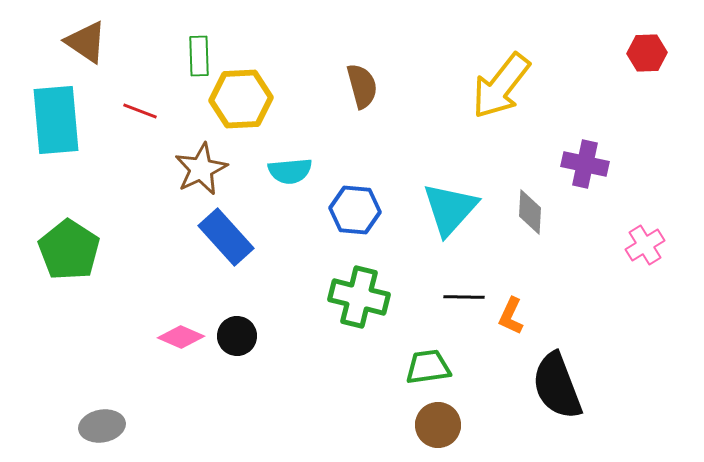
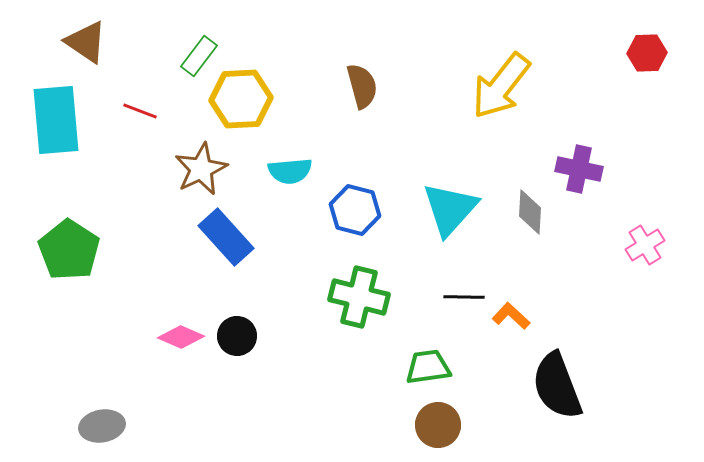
green rectangle: rotated 39 degrees clockwise
purple cross: moved 6 px left, 5 px down
blue hexagon: rotated 9 degrees clockwise
orange L-shape: rotated 108 degrees clockwise
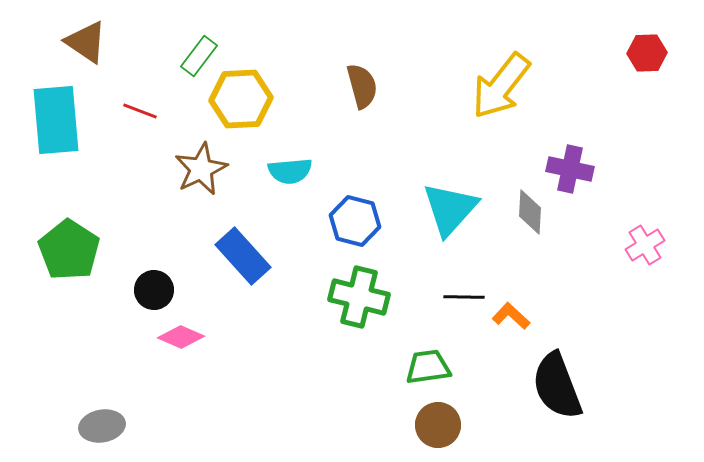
purple cross: moved 9 px left
blue hexagon: moved 11 px down
blue rectangle: moved 17 px right, 19 px down
black circle: moved 83 px left, 46 px up
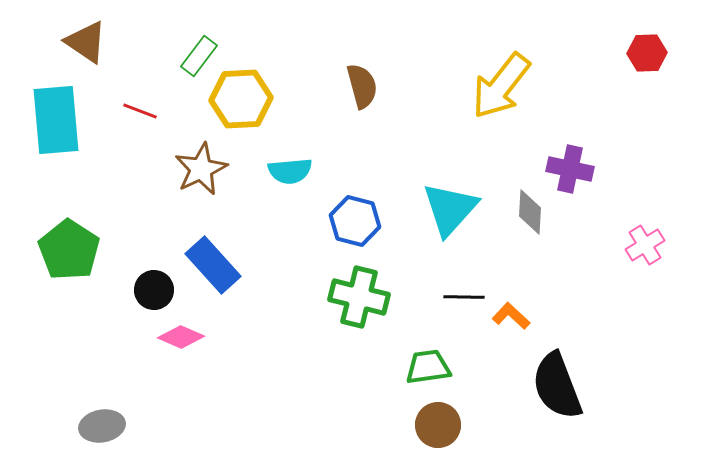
blue rectangle: moved 30 px left, 9 px down
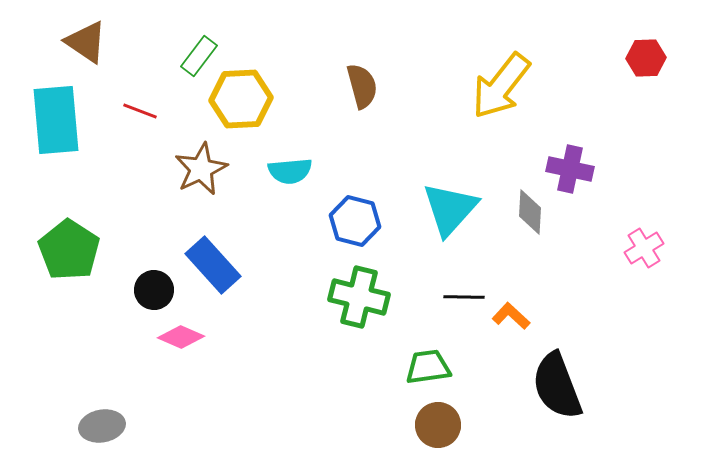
red hexagon: moved 1 px left, 5 px down
pink cross: moved 1 px left, 3 px down
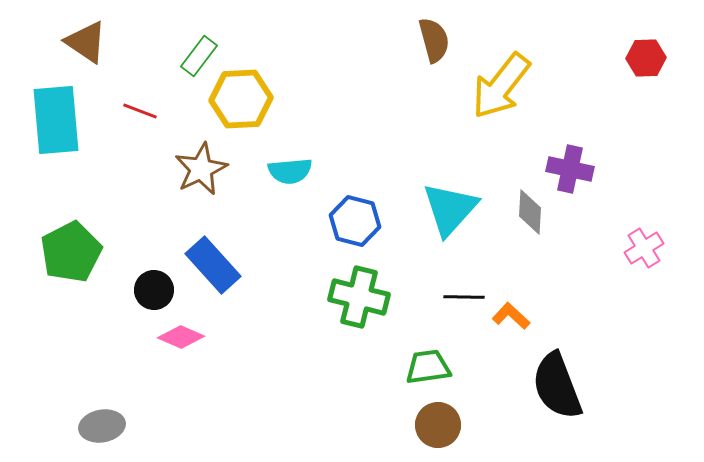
brown semicircle: moved 72 px right, 46 px up
green pentagon: moved 2 px right, 2 px down; rotated 12 degrees clockwise
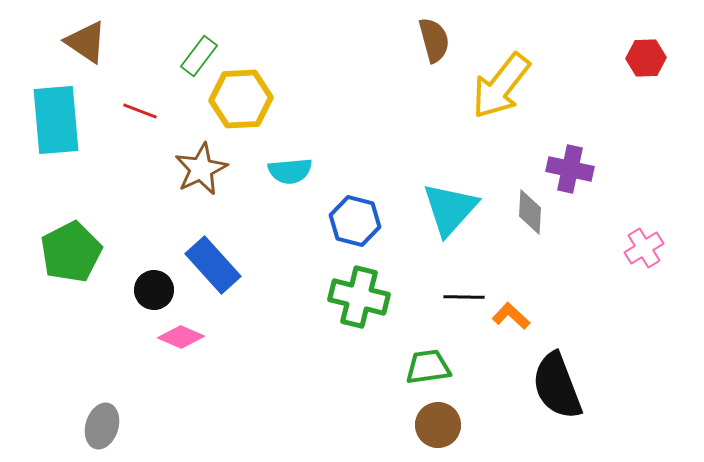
gray ellipse: rotated 63 degrees counterclockwise
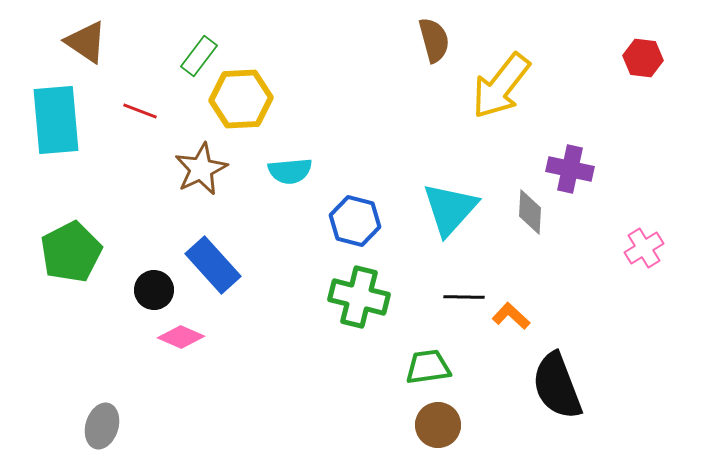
red hexagon: moved 3 px left; rotated 9 degrees clockwise
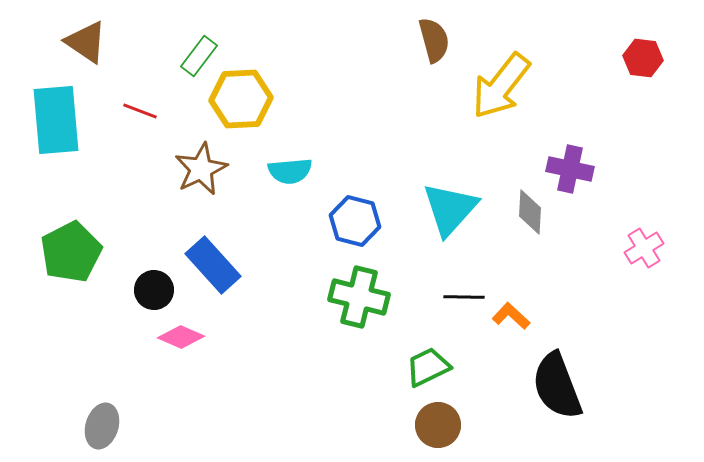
green trapezoid: rotated 18 degrees counterclockwise
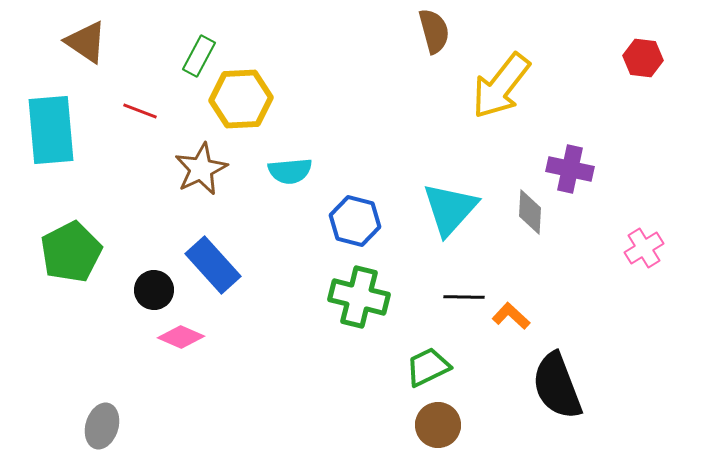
brown semicircle: moved 9 px up
green rectangle: rotated 9 degrees counterclockwise
cyan rectangle: moved 5 px left, 10 px down
